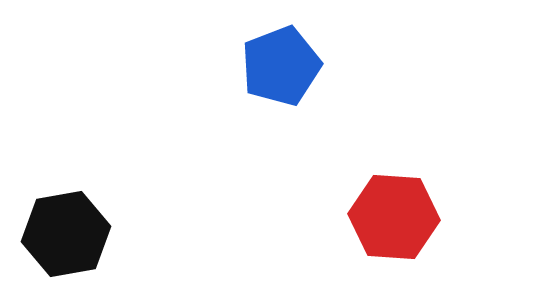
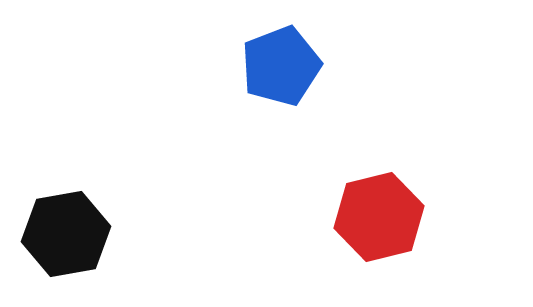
red hexagon: moved 15 px left; rotated 18 degrees counterclockwise
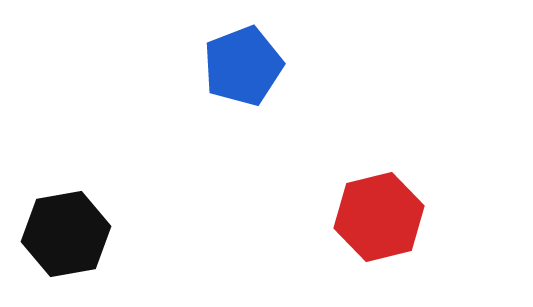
blue pentagon: moved 38 px left
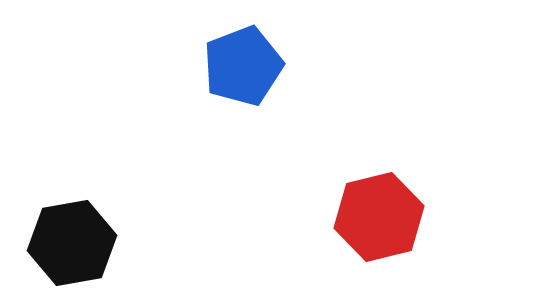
black hexagon: moved 6 px right, 9 px down
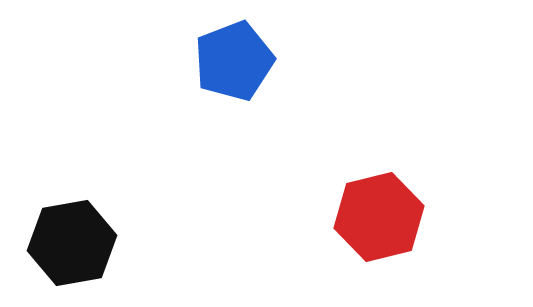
blue pentagon: moved 9 px left, 5 px up
